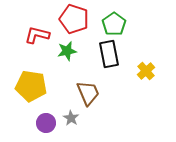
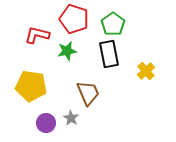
green pentagon: moved 1 px left
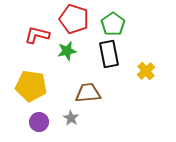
brown trapezoid: rotated 72 degrees counterclockwise
purple circle: moved 7 px left, 1 px up
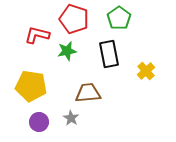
green pentagon: moved 6 px right, 6 px up
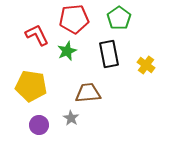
red pentagon: rotated 24 degrees counterclockwise
red L-shape: rotated 50 degrees clockwise
green star: rotated 12 degrees counterclockwise
yellow cross: moved 6 px up; rotated 12 degrees counterclockwise
purple circle: moved 3 px down
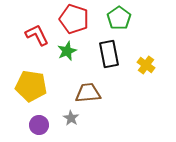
red pentagon: rotated 24 degrees clockwise
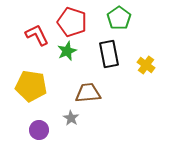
red pentagon: moved 2 px left, 3 px down
purple circle: moved 5 px down
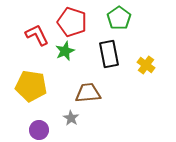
green star: moved 2 px left
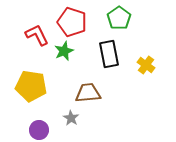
green star: moved 1 px left
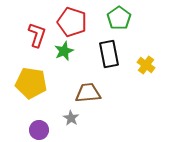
red L-shape: rotated 45 degrees clockwise
yellow pentagon: moved 3 px up
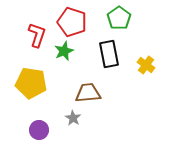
gray star: moved 2 px right
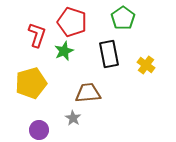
green pentagon: moved 4 px right
yellow pentagon: rotated 24 degrees counterclockwise
